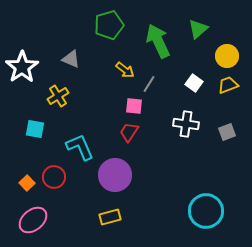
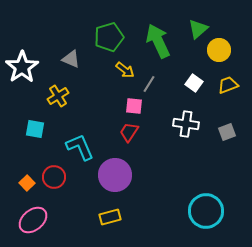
green pentagon: moved 12 px down
yellow circle: moved 8 px left, 6 px up
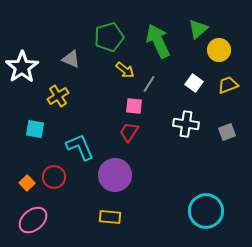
yellow rectangle: rotated 20 degrees clockwise
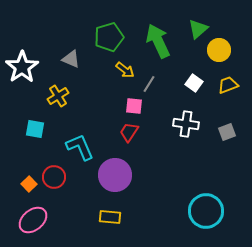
orange square: moved 2 px right, 1 px down
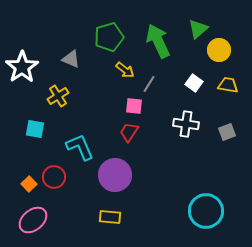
yellow trapezoid: rotated 30 degrees clockwise
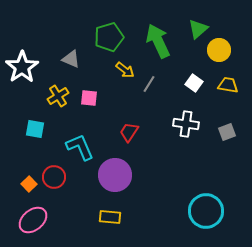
pink square: moved 45 px left, 8 px up
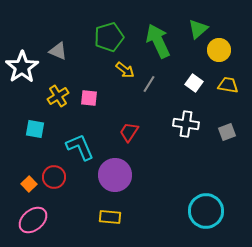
gray triangle: moved 13 px left, 8 px up
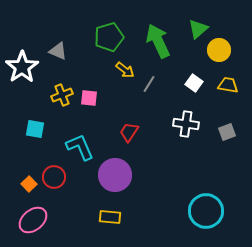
yellow cross: moved 4 px right, 1 px up; rotated 10 degrees clockwise
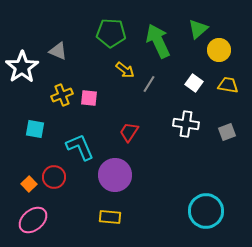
green pentagon: moved 2 px right, 4 px up; rotated 20 degrees clockwise
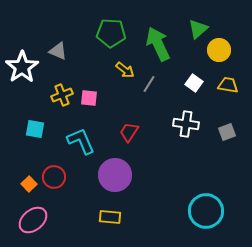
green arrow: moved 3 px down
cyan L-shape: moved 1 px right, 6 px up
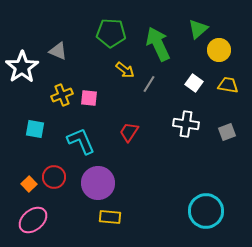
purple circle: moved 17 px left, 8 px down
